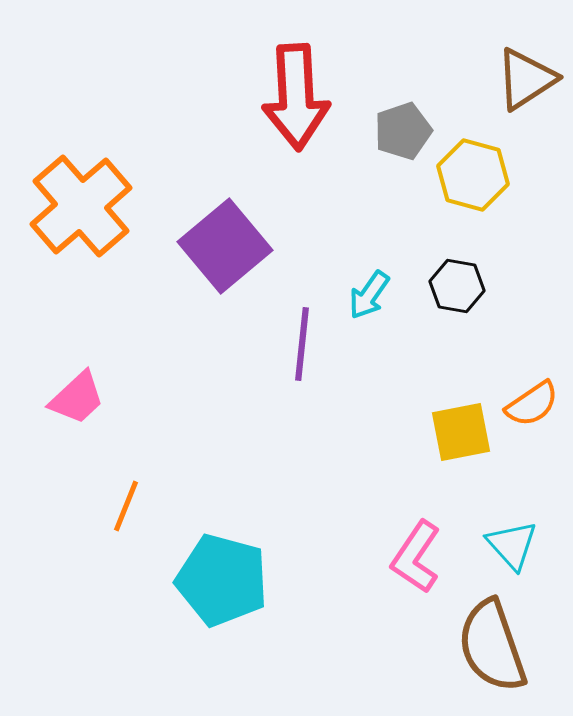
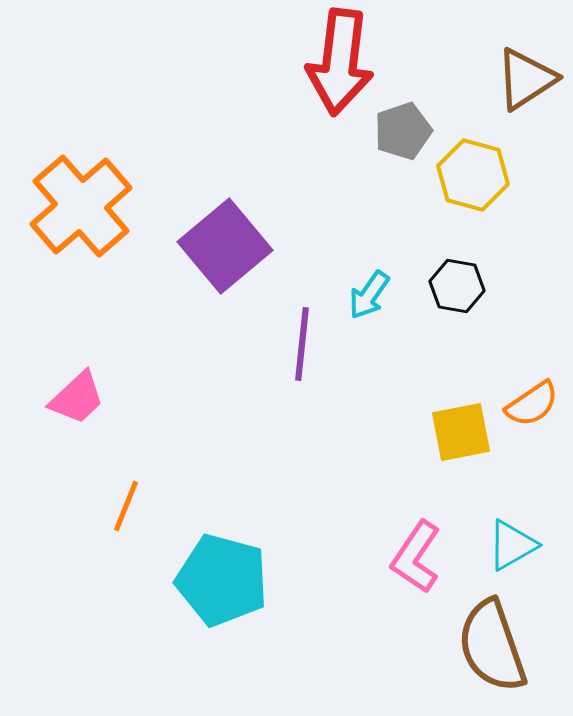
red arrow: moved 44 px right, 35 px up; rotated 10 degrees clockwise
cyan triangle: rotated 42 degrees clockwise
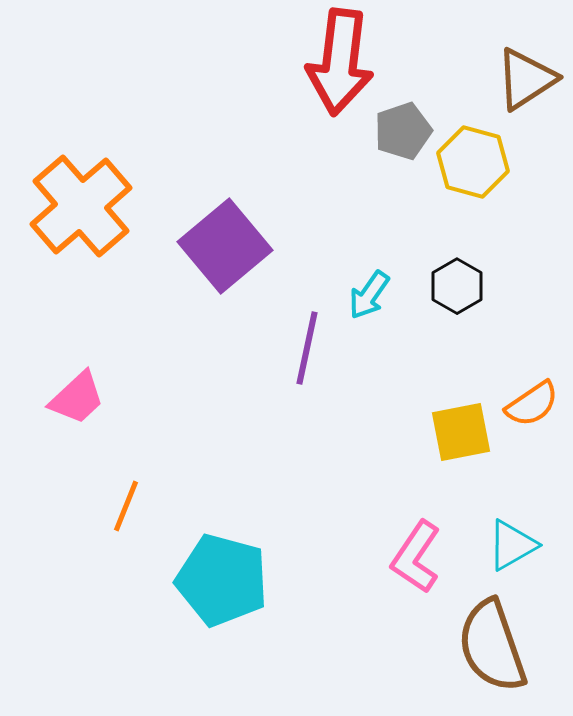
yellow hexagon: moved 13 px up
black hexagon: rotated 20 degrees clockwise
purple line: moved 5 px right, 4 px down; rotated 6 degrees clockwise
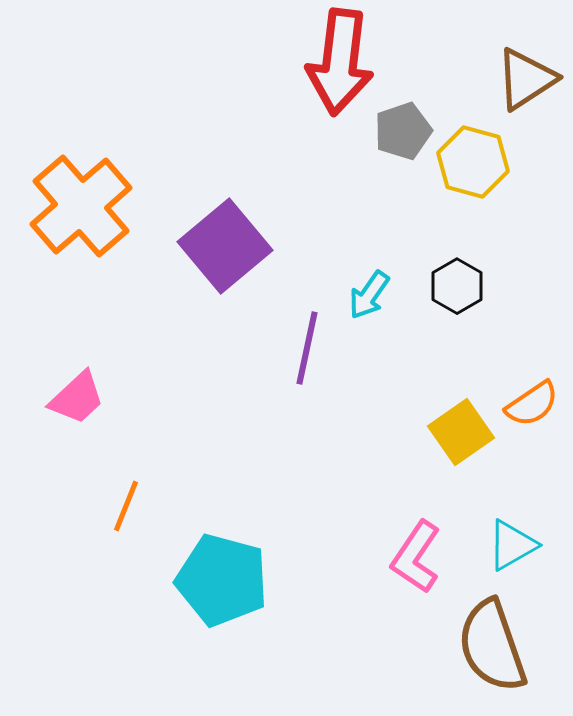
yellow square: rotated 24 degrees counterclockwise
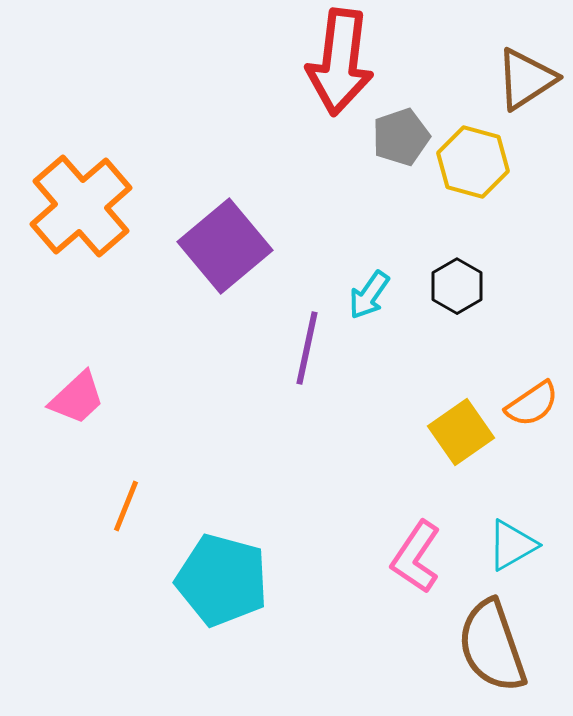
gray pentagon: moved 2 px left, 6 px down
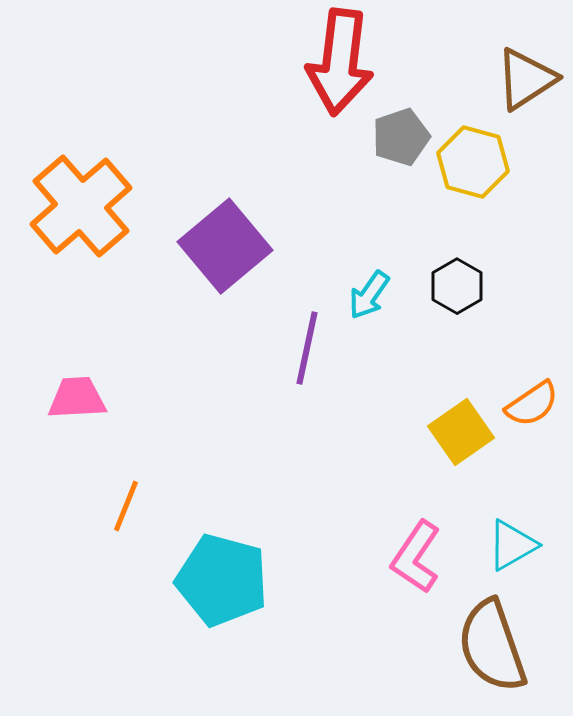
pink trapezoid: rotated 140 degrees counterclockwise
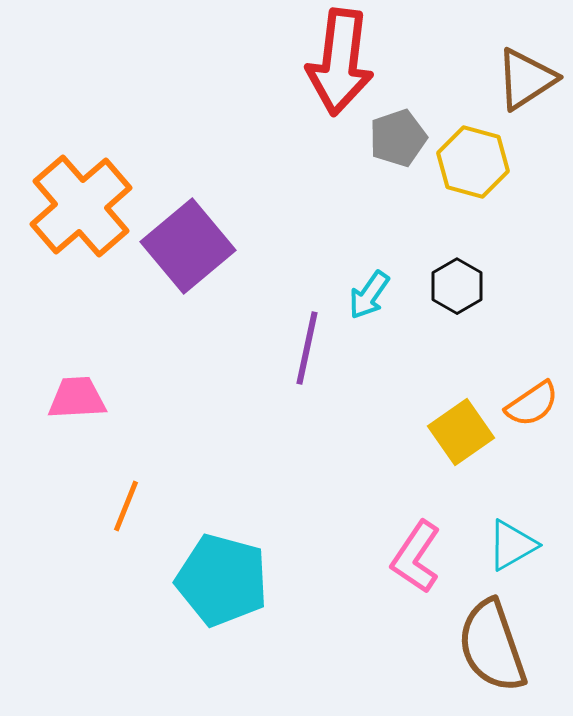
gray pentagon: moved 3 px left, 1 px down
purple square: moved 37 px left
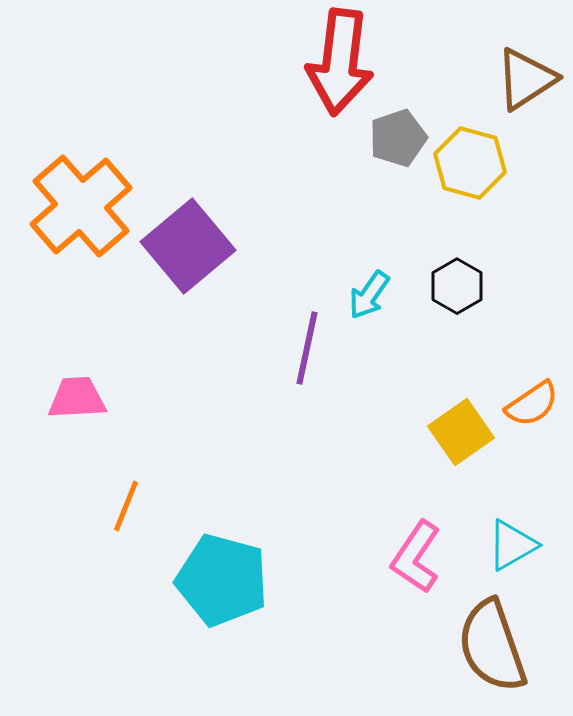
yellow hexagon: moved 3 px left, 1 px down
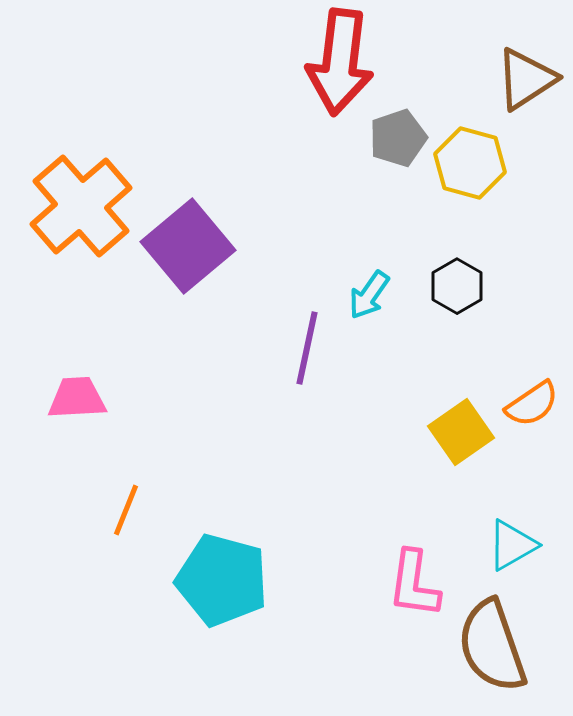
orange line: moved 4 px down
pink L-shape: moved 2 px left, 27 px down; rotated 26 degrees counterclockwise
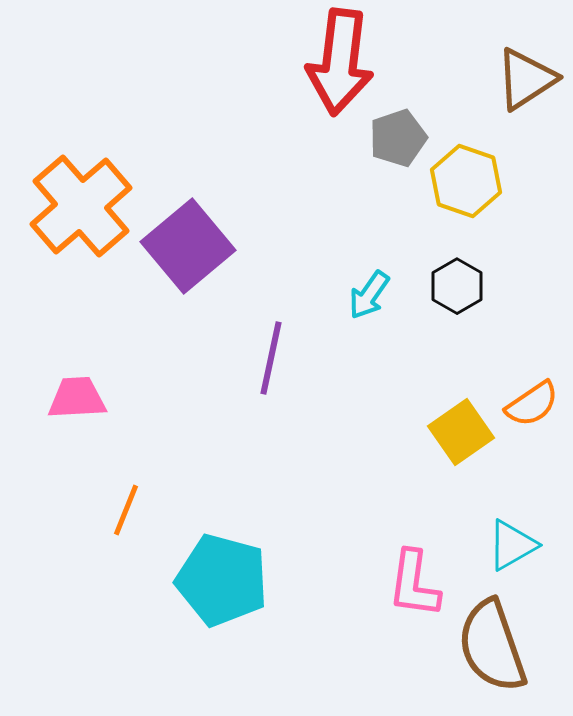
yellow hexagon: moved 4 px left, 18 px down; rotated 4 degrees clockwise
purple line: moved 36 px left, 10 px down
